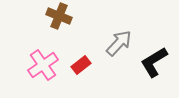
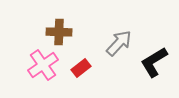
brown cross: moved 16 px down; rotated 20 degrees counterclockwise
red rectangle: moved 3 px down
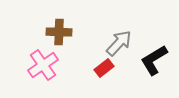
black L-shape: moved 2 px up
red rectangle: moved 23 px right
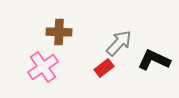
black L-shape: rotated 56 degrees clockwise
pink cross: moved 2 px down
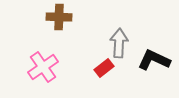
brown cross: moved 15 px up
gray arrow: rotated 40 degrees counterclockwise
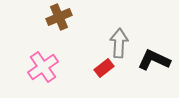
brown cross: rotated 25 degrees counterclockwise
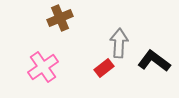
brown cross: moved 1 px right, 1 px down
black L-shape: moved 1 px down; rotated 12 degrees clockwise
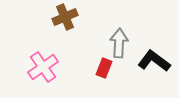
brown cross: moved 5 px right, 1 px up
red rectangle: rotated 30 degrees counterclockwise
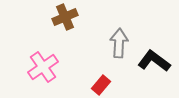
red rectangle: moved 3 px left, 17 px down; rotated 18 degrees clockwise
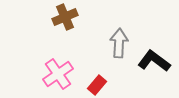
pink cross: moved 15 px right, 7 px down
red rectangle: moved 4 px left
